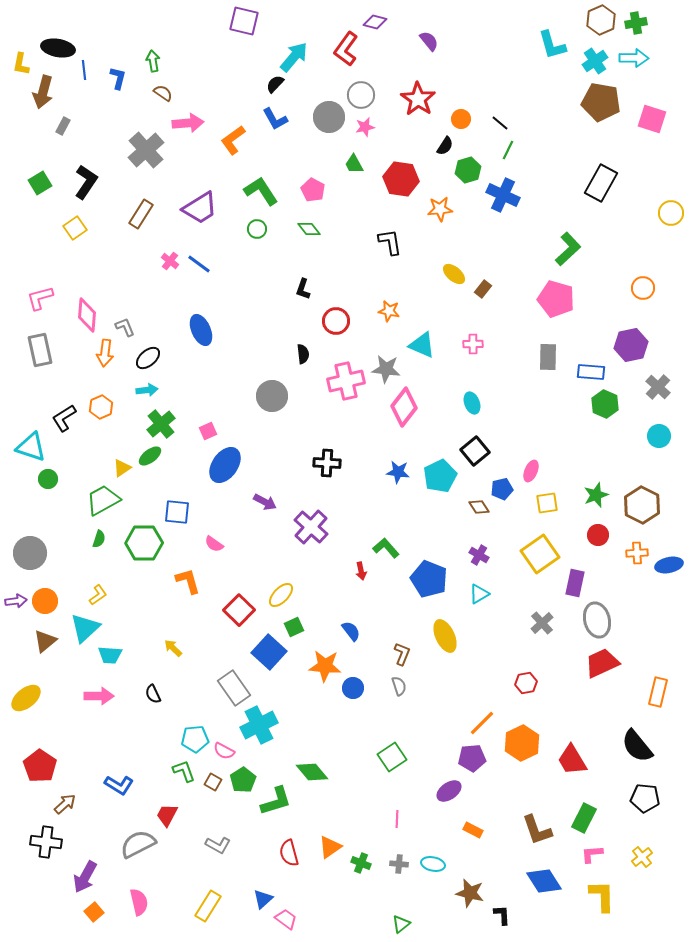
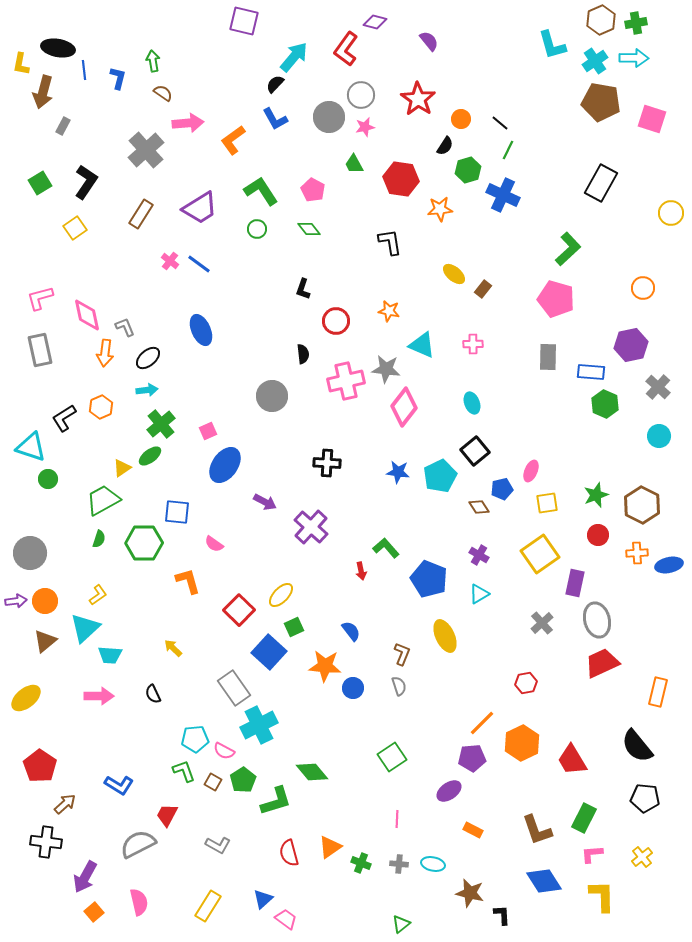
pink diamond at (87, 315): rotated 16 degrees counterclockwise
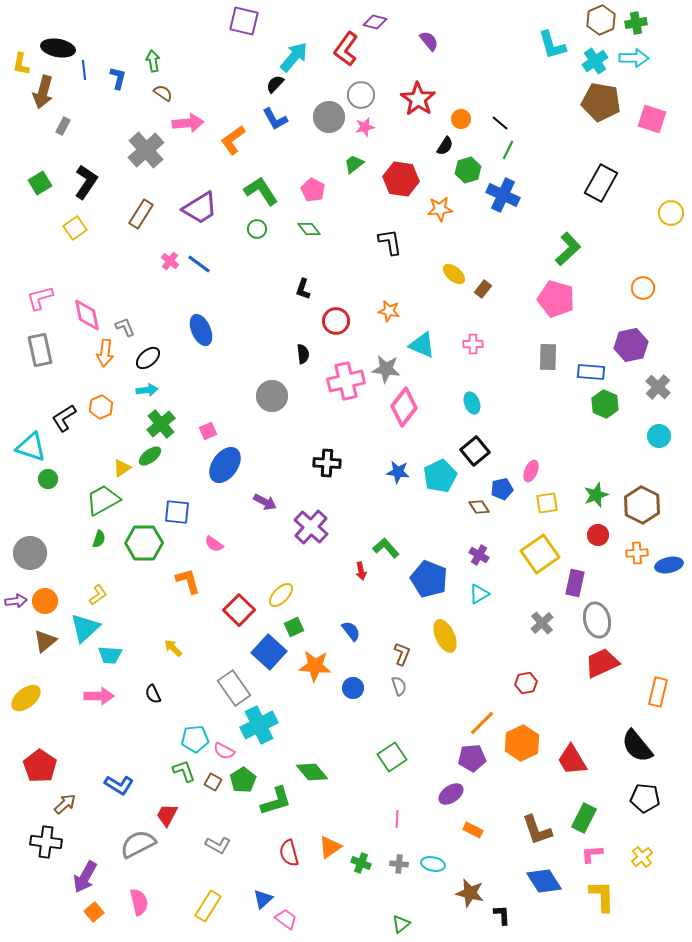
green trapezoid at (354, 164): rotated 80 degrees clockwise
orange star at (325, 666): moved 10 px left
purple ellipse at (449, 791): moved 2 px right, 3 px down
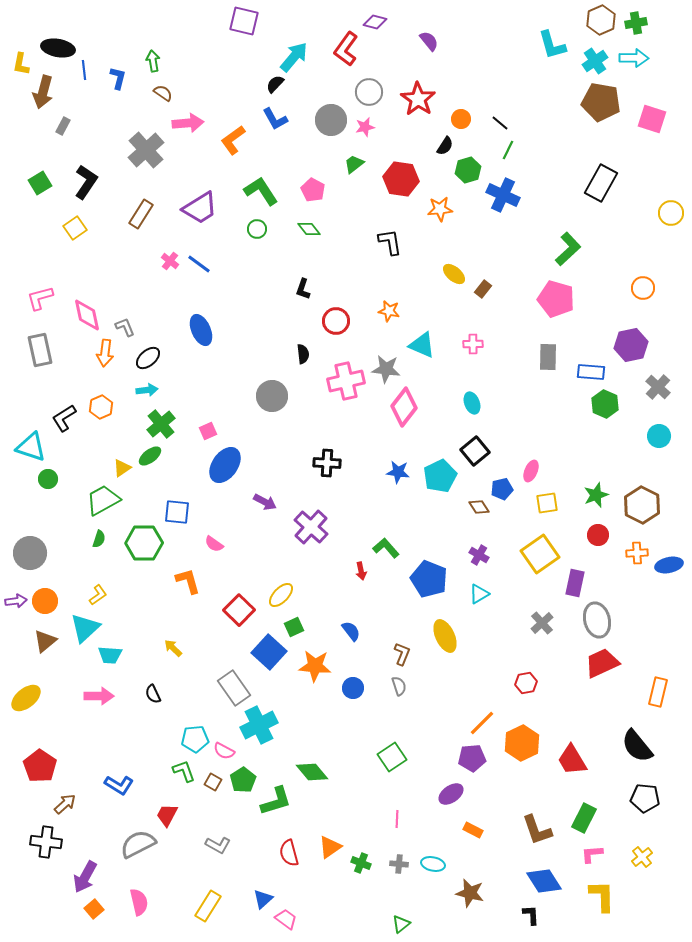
gray circle at (361, 95): moved 8 px right, 3 px up
gray circle at (329, 117): moved 2 px right, 3 px down
orange square at (94, 912): moved 3 px up
black L-shape at (502, 915): moved 29 px right
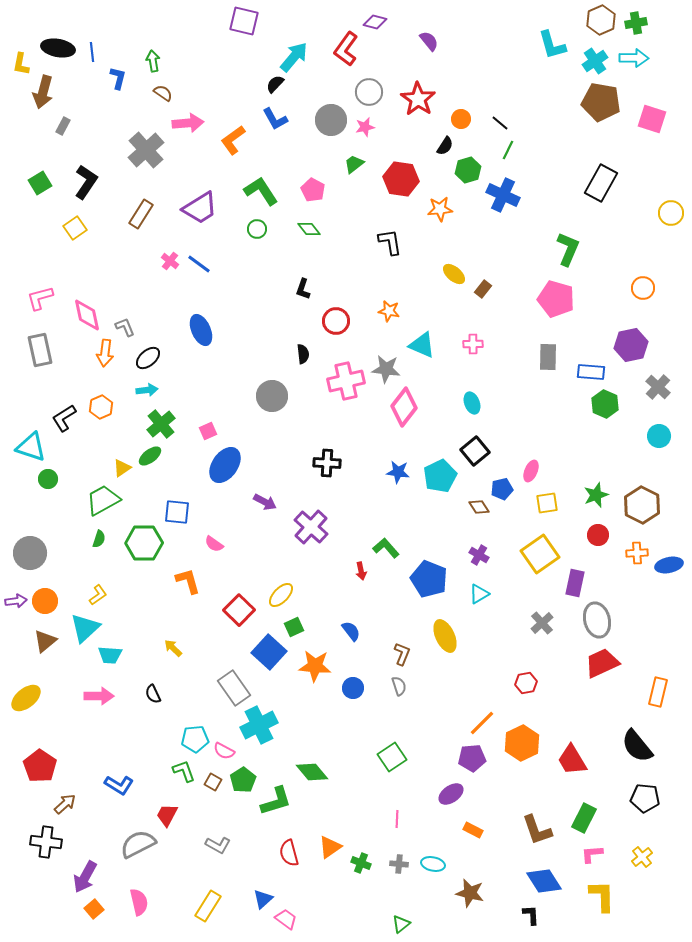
blue line at (84, 70): moved 8 px right, 18 px up
green L-shape at (568, 249): rotated 24 degrees counterclockwise
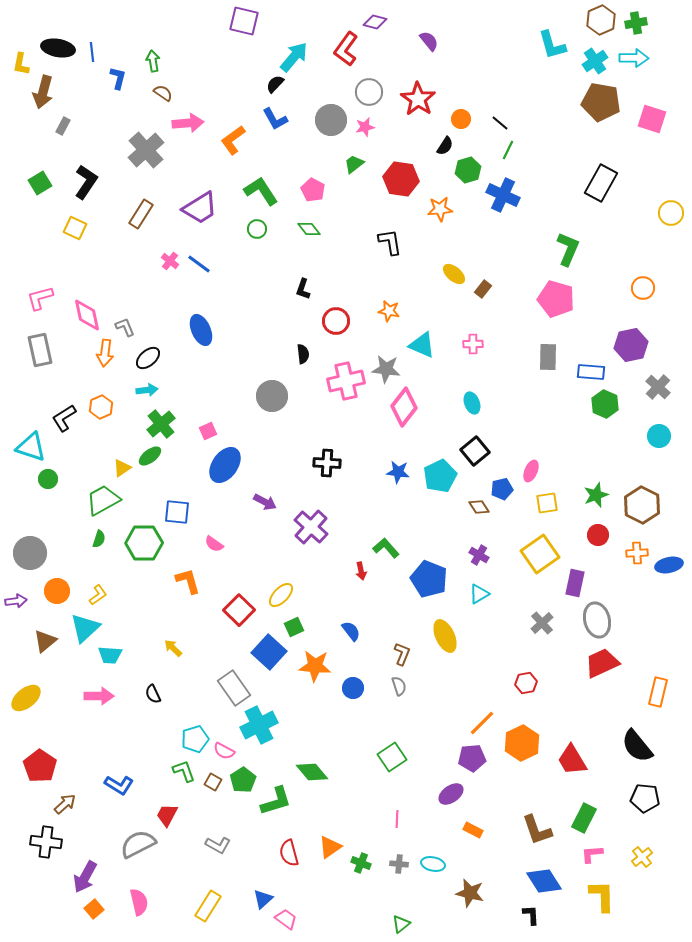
yellow square at (75, 228): rotated 30 degrees counterclockwise
orange circle at (45, 601): moved 12 px right, 10 px up
cyan pentagon at (195, 739): rotated 12 degrees counterclockwise
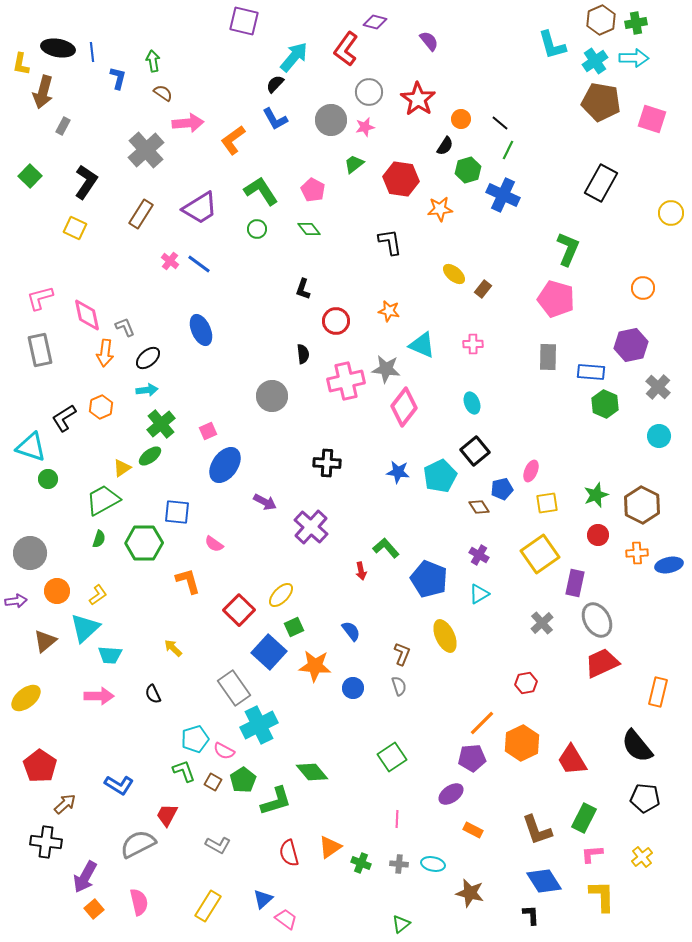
green square at (40, 183): moved 10 px left, 7 px up; rotated 15 degrees counterclockwise
gray ellipse at (597, 620): rotated 16 degrees counterclockwise
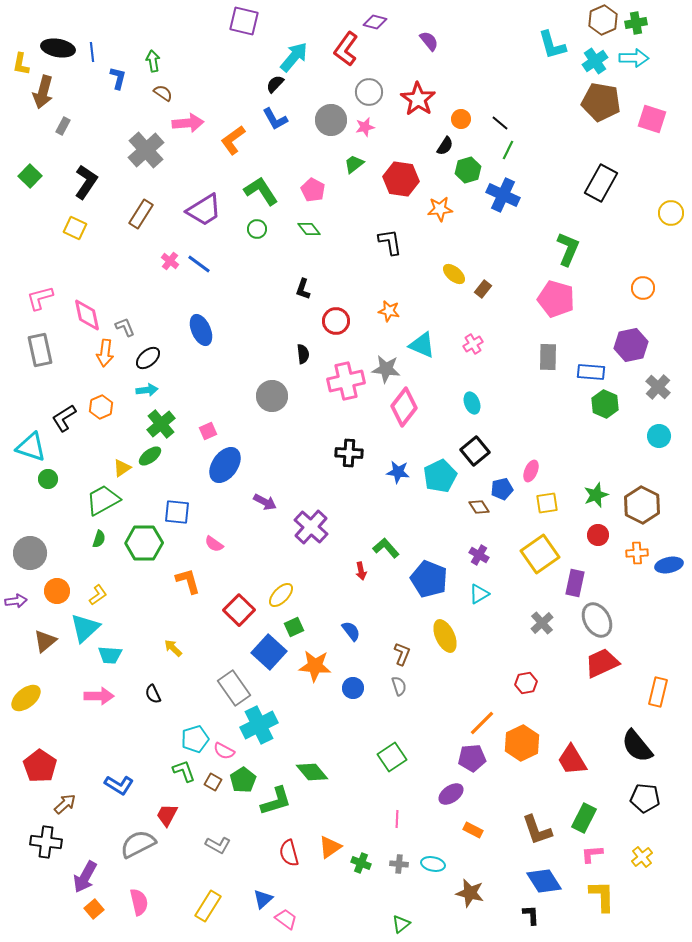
brown hexagon at (601, 20): moved 2 px right
purple trapezoid at (200, 208): moved 4 px right, 2 px down
pink cross at (473, 344): rotated 30 degrees counterclockwise
black cross at (327, 463): moved 22 px right, 10 px up
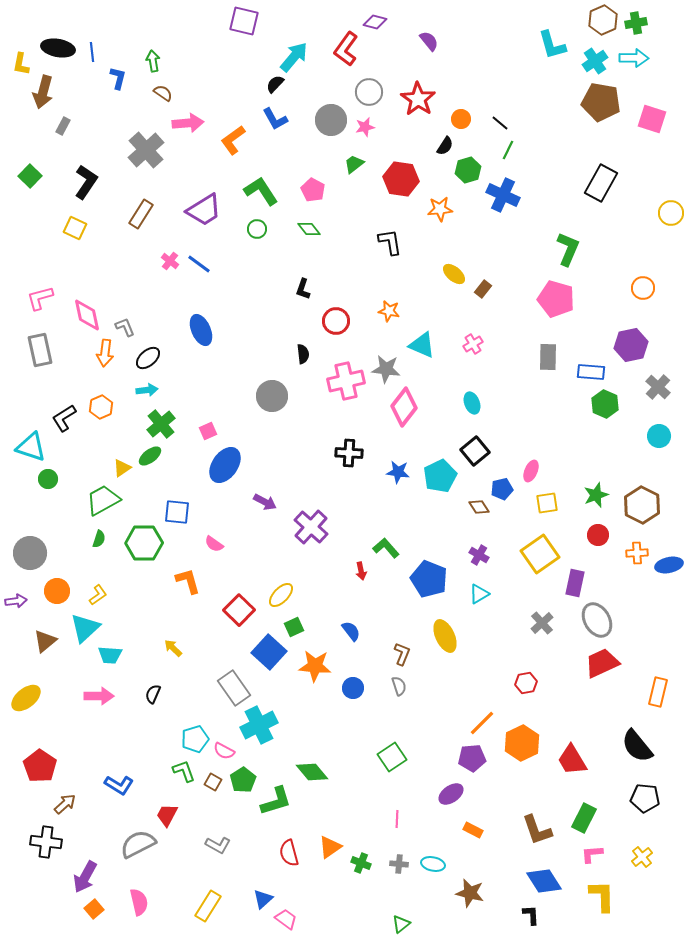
black semicircle at (153, 694): rotated 48 degrees clockwise
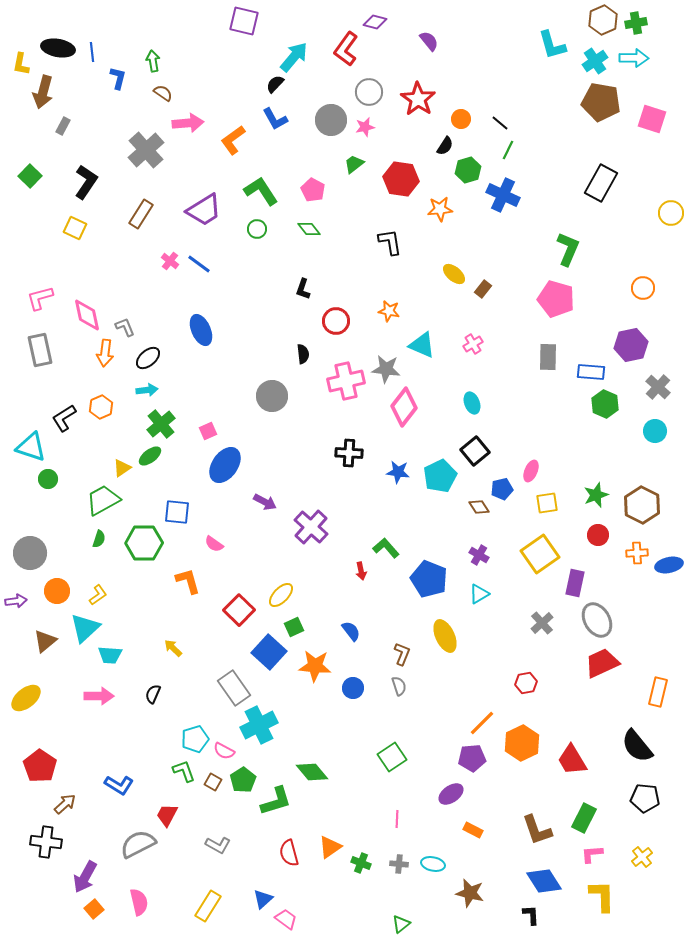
cyan circle at (659, 436): moved 4 px left, 5 px up
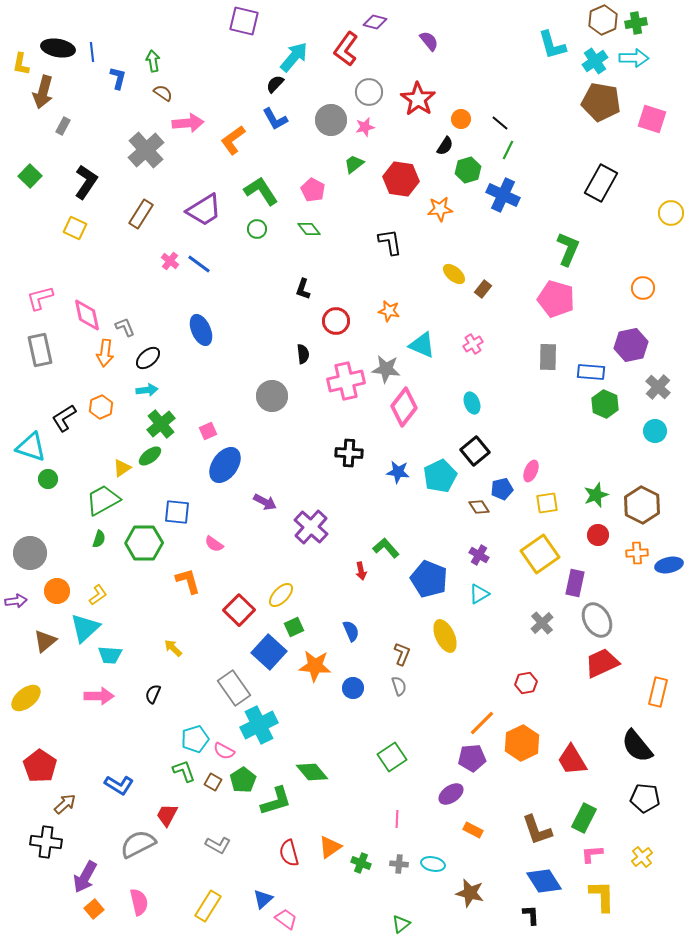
blue semicircle at (351, 631): rotated 15 degrees clockwise
